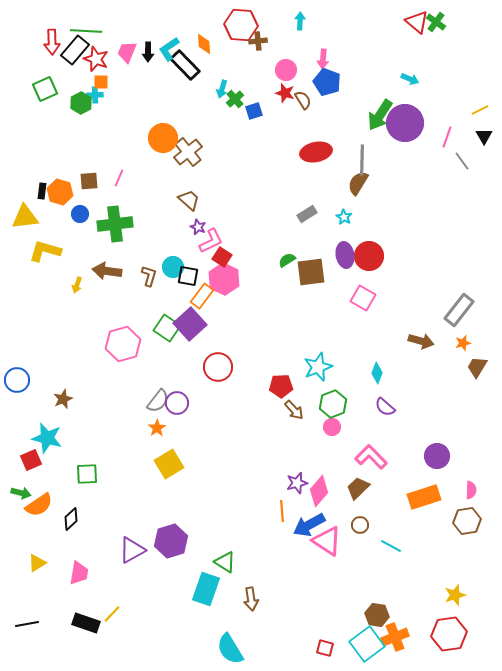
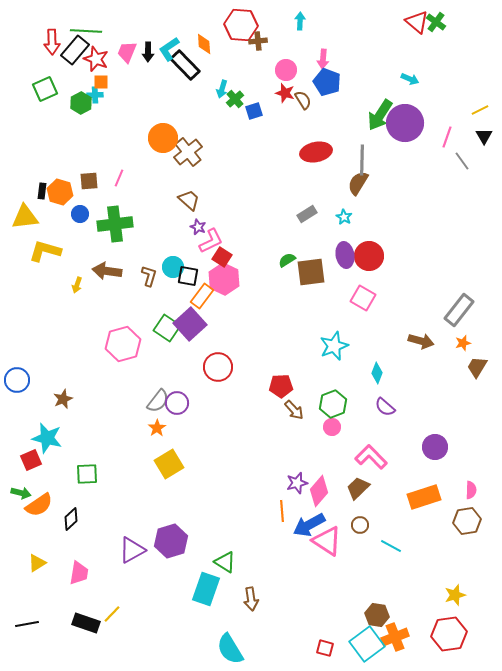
cyan star at (318, 367): moved 16 px right, 21 px up
purple circle at (437, 456): moved 2 px left, 9 px up
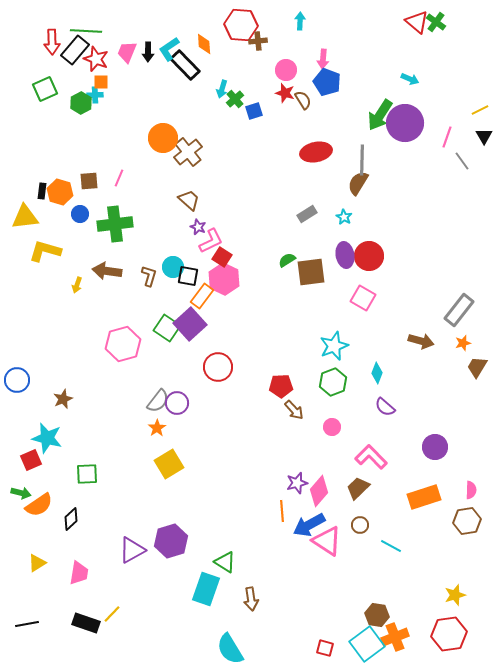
green hexagon at (333, 404): moved 22 px up
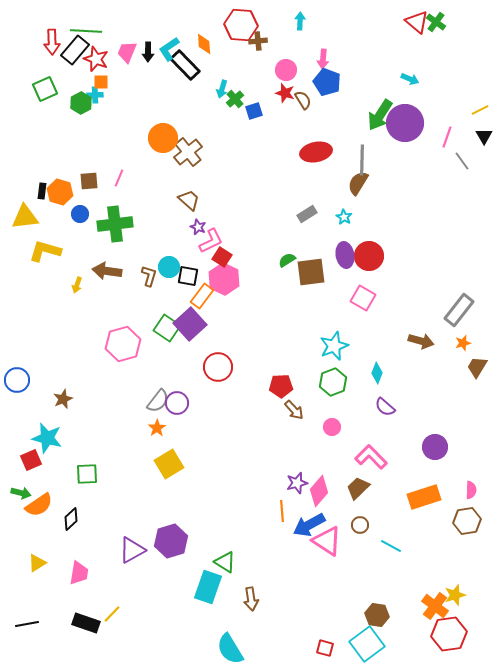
cyan circle at (173, 267): moved 4 px left
cyan rectangle at (206, 589): moved 2 px right, 2 px up
orange cross at (395, 637): moved 40 px right, 31 px up; rotated 32 degrees counterclockwise
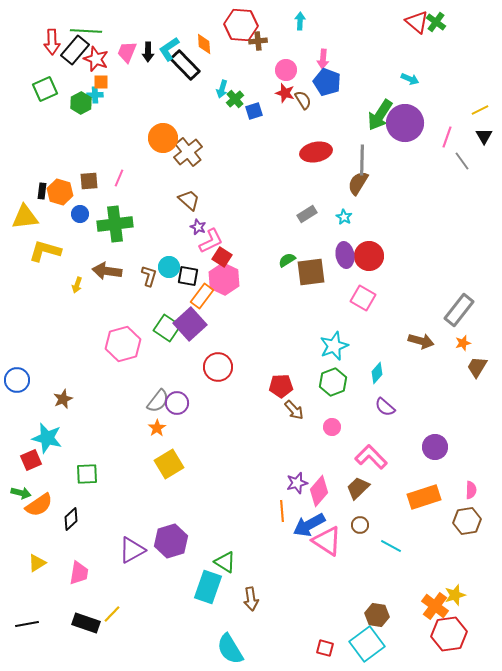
cyan diamond at (377, 373): rotated 20 degrees clockwise
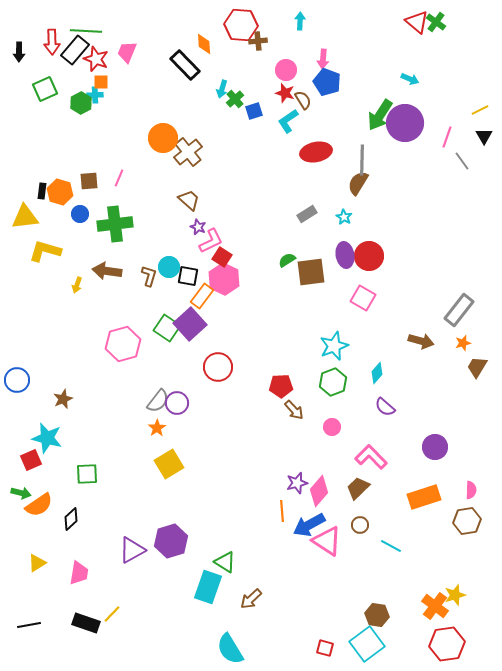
cyan L-shape at (169, 49): moved 119 px right, 72 px down
black arrow at (148, 52): moved 129 px left
brown arrow at (251, 599): rotated 55 degrees clockwise
black line at (27, 624): moved 2 px right, 1 px down
red hexagon at (449, 634): moved 2 px left, 10 px down
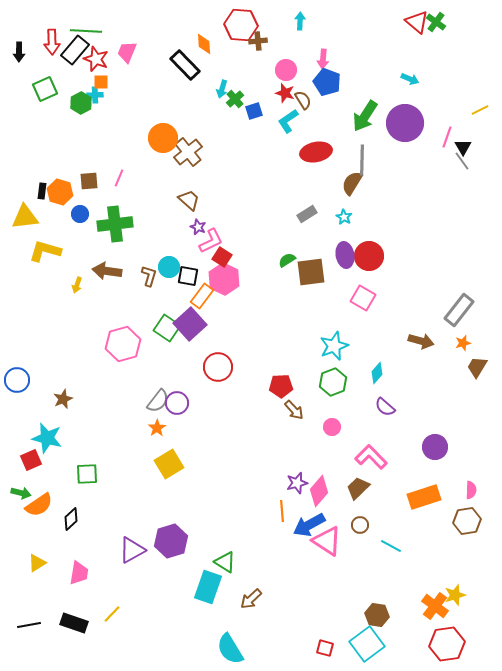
green arrow at (380, 115): moved 15 px left, 1 px down
black triangle at (484, 136): moved 21 px left, 11 px down
brown semicircle at (358, 183): moved 6 px left
black rectangle at (86, 623): moved 12 px left
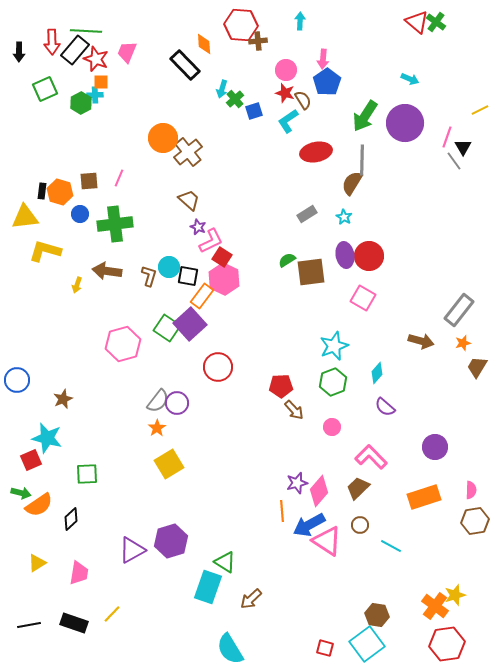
blue pentagon at (327, 82): rotated 16 degrees clockwise
gray line at (462, 161): moved 8 px left
brown hexagon at (467, 521): moved 8 px right
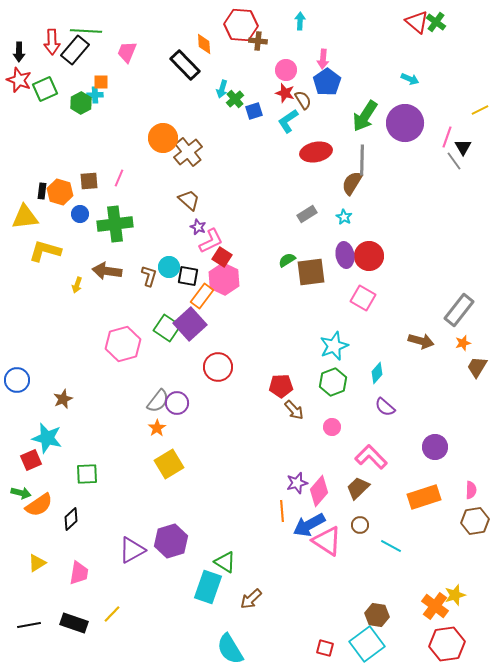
brown cross at (258, 41): rotated 12 degrees clockwise
red star at (96, 59): moved 77 px left, 21 px down
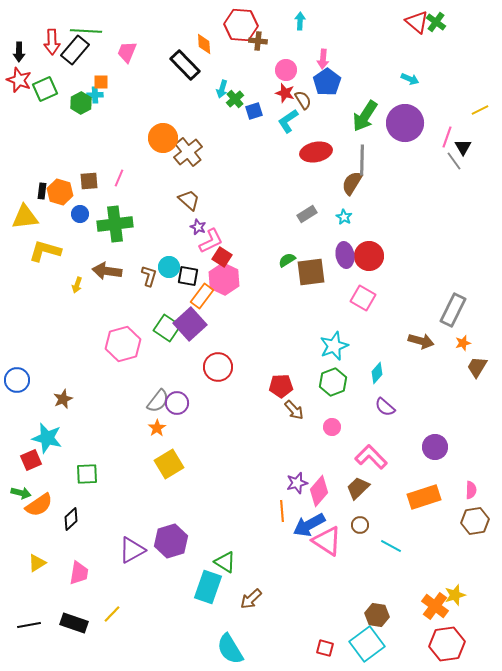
gray rectangle at (459, 310): moved 6 px left; rotated 12 degrees counterclockwise
